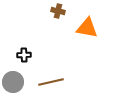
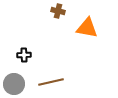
gray circle: moved 1 px right, 2 px down
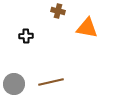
black cross: moved 2 px right, 19 px up
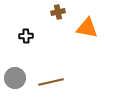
brown cross: moved 1 px down; rotated 24 degrees counterclockwise
gray circle: moved 1 px right, 6 px up
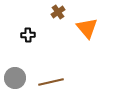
brown cross: rotated 24 degrees counterclockwise
orange triangle: rotated 40 degrees clockwise
black cross: moved 2 px right, 1 px up
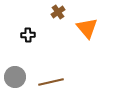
gray circle: moved 1 px up
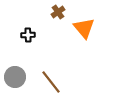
orange triangle: moved 3 px left
brown line: rotated 65 degrees clockwise
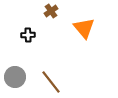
brown cross: moved 7 px left, 1 px up
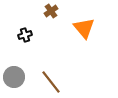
black cross: moved 3 px left; rotated 16 degrees counterclockwise
gray circle: moved 1 px left
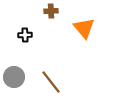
brown cross: rotated 32 degrees clockwise
black cross: rotated 16 degrees clockwise
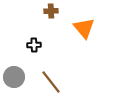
black cross: moved 9 px right, 10 px down
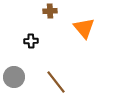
brown cross: moved 1 px left
black cross: moved 3 px left, 4 px up
brown line: moved 5 px right
